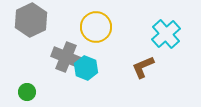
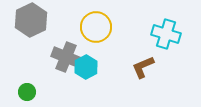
cyan cross: rotated 32 degrees counterclockwise
cyan hexagon: moved 1 px up; rotated 10 degrees clockwise
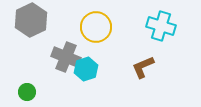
cyan cross: moved 5 px left, 8 px up
cyan hexagon: moved 2 px down; rotated 10 degrees clockwise
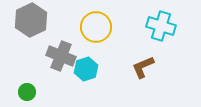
gray cross: moved 5 px left, 1 px up
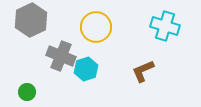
cyan cross: moved 4 px right
brown L-shape: moved 4 px down
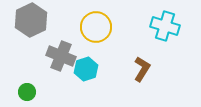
brown L-shape: moved 1 px left, 2 px up; rotated 145 degrees clockwise
